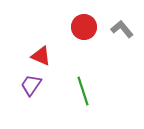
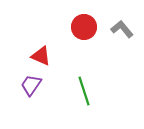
green line: moved 1 px right
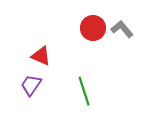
red circle: moved 9 px right, 1 px down
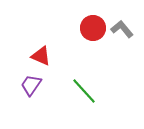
green line: rotated 24 degrees counterclockwise
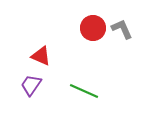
gray L-shape: rotated 15 degrees clockwise
green line: rotated 24 degrees counterclockwise
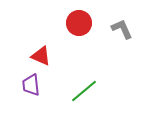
red circle: moved 14 px left, 5 px up
purple trapezoid: rotated 40 degrees counterclockwise
green line: rotated 64 degrees counterclockwise
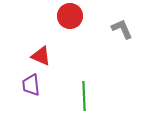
red circle: moved 9 px left, 7 px up
green line: moved 5 px down; rotated 52 degrees counterclockwise
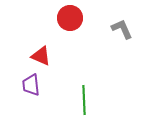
red circle: moved 2 px down
green line: moved 4 px down
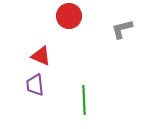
red circle: moved 1 px left, 2 px up
gray L-shape: rotated 80 degrees counterclockwise
purple trapezoid: moved 4 px right
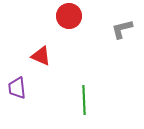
purple trapezoid: moved 18 px left, 3 px down
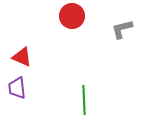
red circle: moved 3 px right
red triangle: moved 19 px left, 1 px down
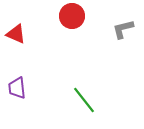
gray L-shape: moved 1 px right
red triangle: moved 6 px left, 23 px up
green line: rotated 36 degrees counterclockwise
